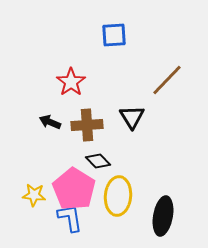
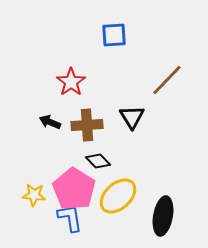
yellow ellipse: rotated 42 degrees clockwise
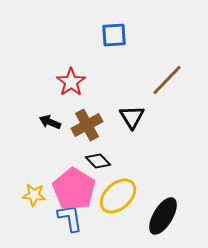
brown cross: rotated 24 degrees counterclockwise
black ellipse: rotated 21 degrees clockwise
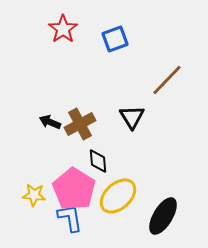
blue square: moved 1 px right, 4 px down; rotated 16 degrees counterclockwise
red star: moved 8 px left, 53 px up
brown cross: moved 7 px left, 1 px up
black diamond: rotated 40 degrees clockwise
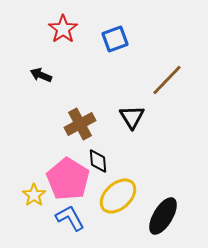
black arrow: moved 9 px left, 47 px up
pink pentagon: moved 6 px left, 10 px up
yellow star: rotated 30 degrees clockwise
blue L-shape: rotated 20 degrees counterclockwise
